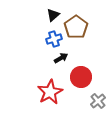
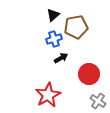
brown pentagon: rotated 25 degrees clockwise
red circle: moved 8 px right, 3 px up
red star: moved 2 px left, 3 px down
gray cross: rotated 14 degrees counterclockwise
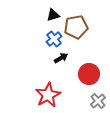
black triangle: rotated 24 degrees clockwise
blue cross: rotated 21 degrees counterclockwise
gray cross: rotated 14 degrees clockwise
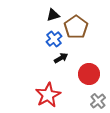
brown pentagon: rotated 25 degrees counterclockwise
